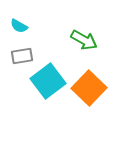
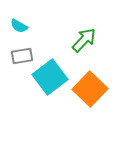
green arrow: rotated 76 degrees counterclockwise
cyan square: moved 2 px right, 4 px up
orange square: moved 1 px right, 1 px down
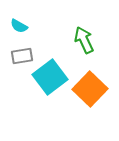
green arrow: rotated 68 degrees counterclockwise
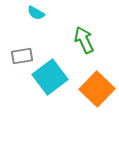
cyan semicircle: moved 17 px right, 13 px up
orange square: moved 7 px right
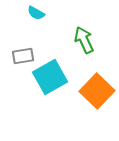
gray rectangle: moved 1 px right
cyan square: rotated 8 degrees clockwise
orange square: moved 2 px down
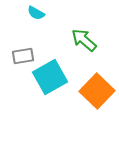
green arrow: rotated 24 degrees counterclockwise
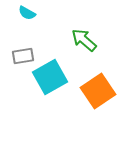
cyan semicircle: moved 9 px left
orange square: moved 1 px right; rotated 12 degrees clockwise
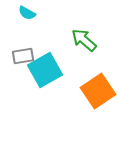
cyan square: moved 5 px left, 7 px up
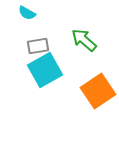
gray rectangle: moved 15 px right, 10 px up
